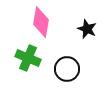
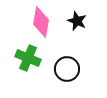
black star: moved 10 px left, 8 px up
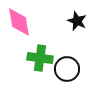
pink diamond: moved 22 px left; rotated 20 degrees counterclockwise
green cross: moved 12 px right; rotated 15 degrees counterclockwise
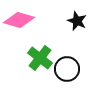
pink diamond: moved 2 px up; rotated 64 degrees counterclockwise
green cross: rotated 30 degrees clockwise
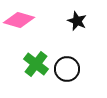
green cross: moved 4 px left, 6 px down
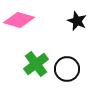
green cross: rotated 15 degrees clockwise
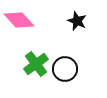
pink diamond: rotated 32 degrees clockwise
black circle: moved 2 px left
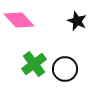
green cross: moved 2 px left
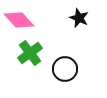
black star: moved 2 px right, 3 px up
green cross: moved 4 px left, 11 px up
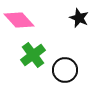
green cross: moved 3 px right, 2 px down
black circle: moved 1 px down
